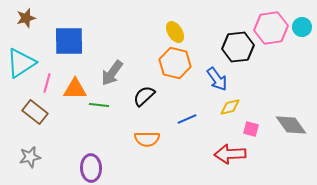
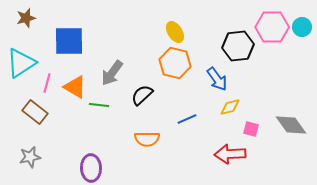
pink hexagon: moved 1 px right, 1 px up; rotated 8 degrees clockwise
black hexagon: moved 1 px up
orange triangle: moved 2 px up; rotated 30 degrees clockwise
black semicircle: moved 2 px left, 1 px up
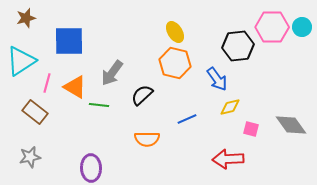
cyan triangle: moved 2 px up
red arrow: moved 2 px left, 5 px down
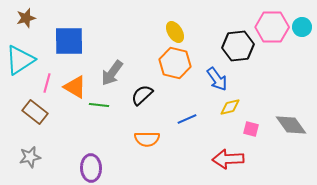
cyan triangle: moved 1 px left, 1 px up
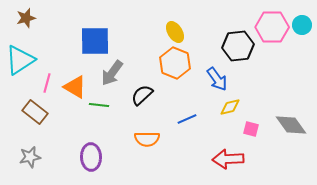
cyan circle: moved 2 px up
blue square: moved 26 px right
orange hexagon: rotated 8 degrees clockwise
purple ellipse: moved 11 px up
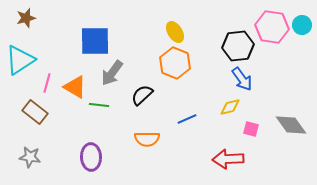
pink hexagon: rotated 8 degrees clockwise
blue arrow: moved 25 px right
gray star: rotated 20 degrees clockwise
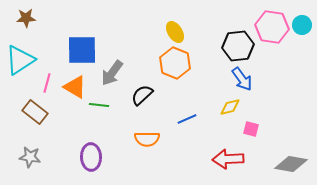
brown star: rotated 12 degrees clockwise
blue square: moved 13 px left, 9 px down
gray diamond: moved 39 px down; rotated 44 degrees counterclockwise
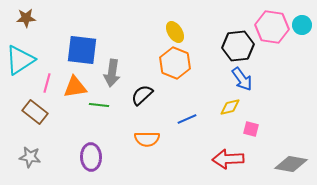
blue square: rotated 8 degrees clockwise
gray arrow: rotated 28 degrees counterclockwise
orange triangle: rotated 40 degrees counterclockwise
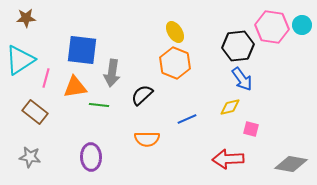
pink line: moved 1 px left, 5 px up
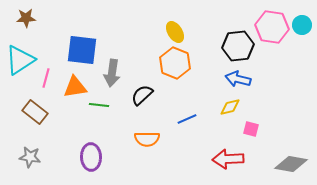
blue arrow: moved 4 px left; rotated 140 degrees clockwise
